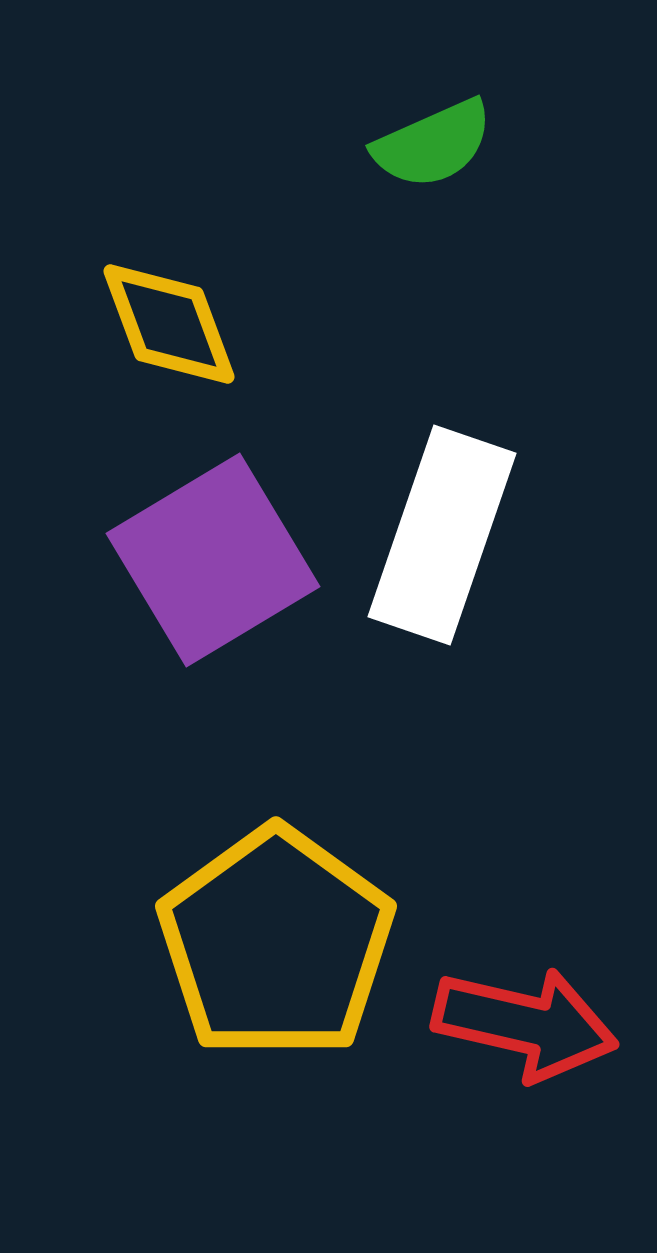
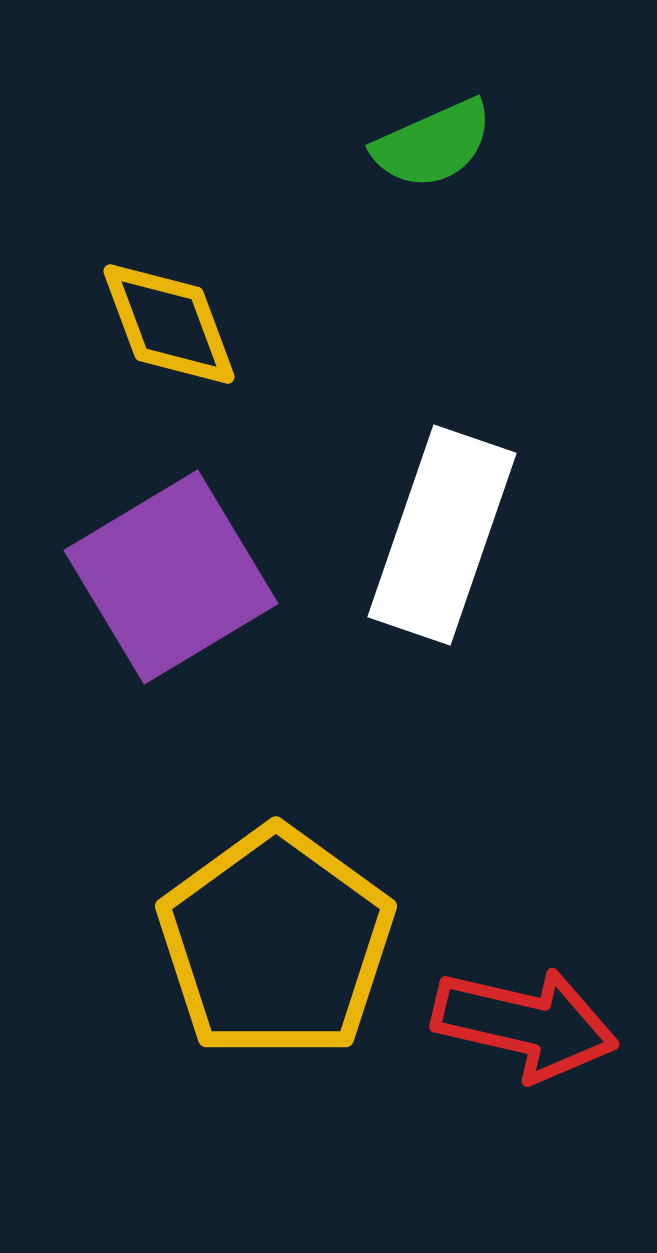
purple square: moved 42 px left, 17 px down
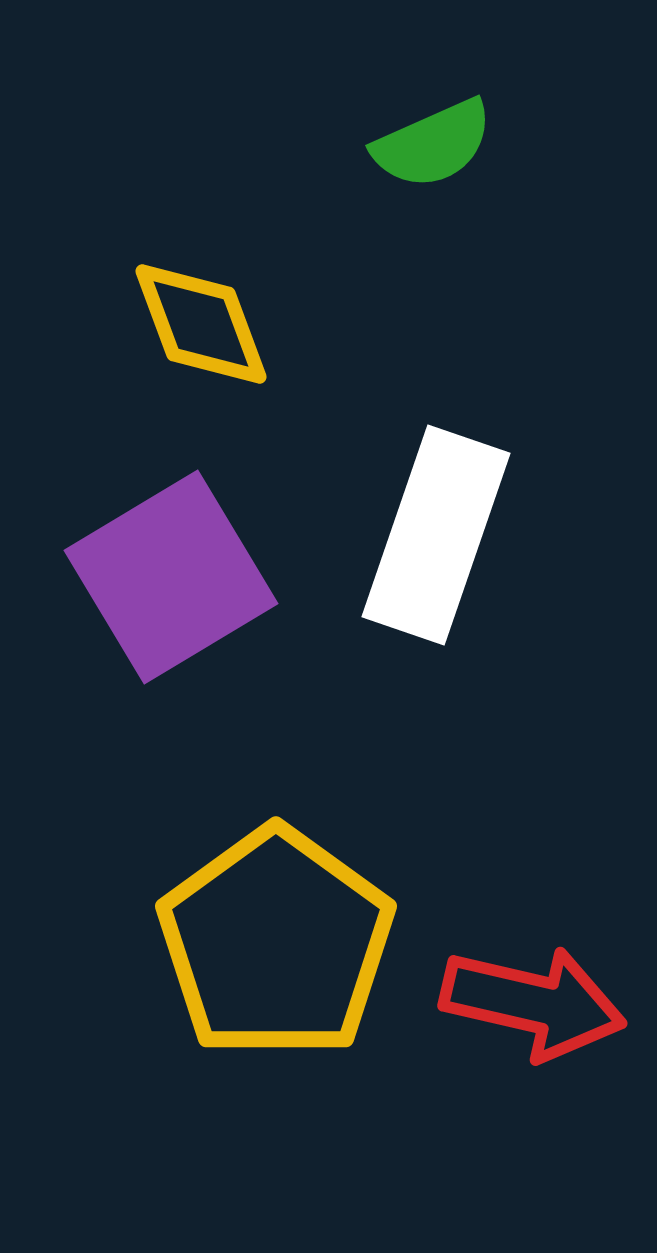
yellow diamond: moved 32 px right
white rectangle: moved 6 px left
red arrow: moved 8 px right, 21 px up
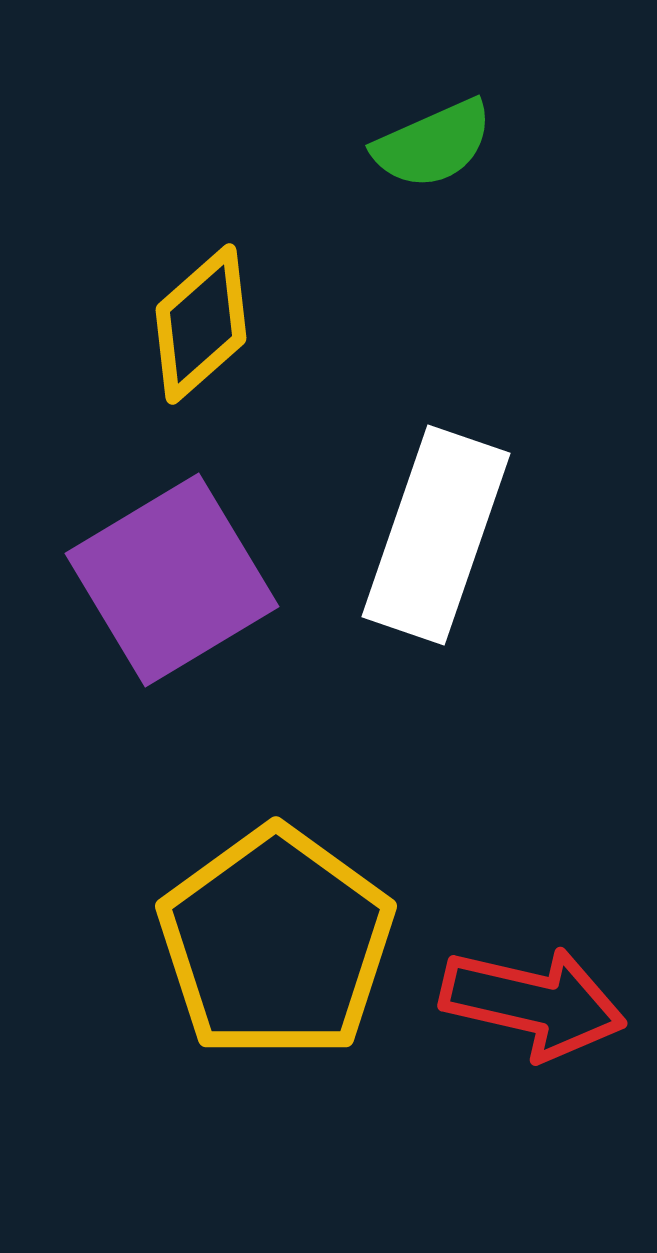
yellow diamond: rotated 69 degrees clockwise
purple square: moved 1 px right, 3 px down
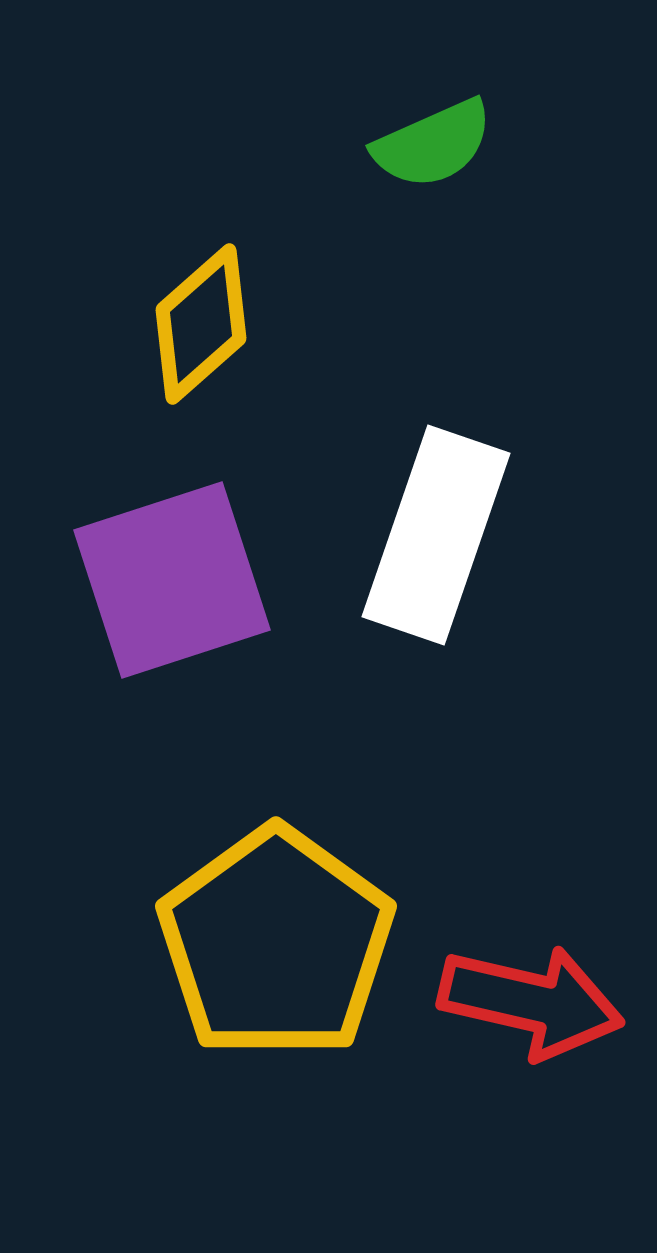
purple square: rotated 13 degrees clockwise
red arrow: moved 2 px left, 1 px up
